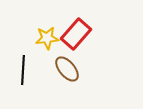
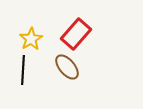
yellow star: moved 16 px left, 1 px down; rotated 25 degrees counterclockwise
brown ellipse: moved 2 px up
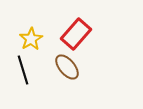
black line: rotated 20 degrees counterclockwise
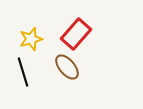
yellow star: rotated 15 degrees clockwise
black line: moved 2 px down
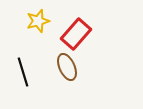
yellow star: moved 7 px right, 18 px up
brown ellipse: rotated 16 degrees clockwise
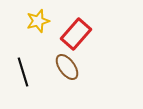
brown ellipse: rotated 12 degrees counterclockwise
